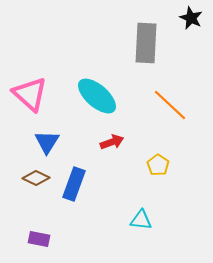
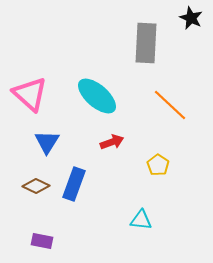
brown diamond: moved 8 px down
purple rectangle: moved 3 px right, 2 px down
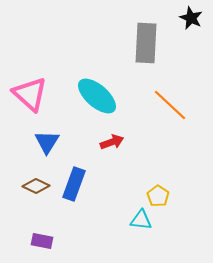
yellow pentagon: moved 31 px down
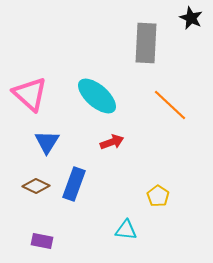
cyan triangle: moved 15 px left, 10 px down
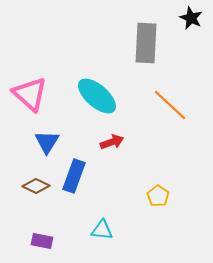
blue rectangle: moved 8 px up
cyan triangle: moved 24 px left
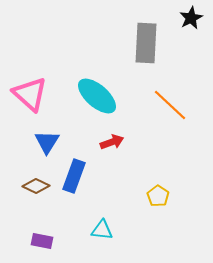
black star: rotated 20 degrees clockwise
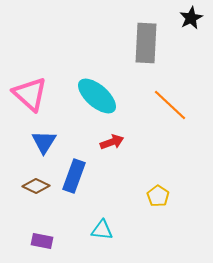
blue triangle: moved 3 px left
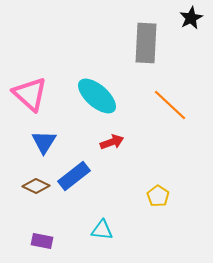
blue rectangle: rotated 32 degrees clockwise
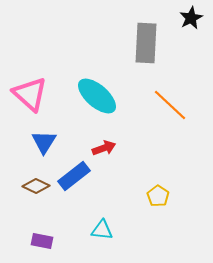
red arrow: moved 8 px left, 6 px down
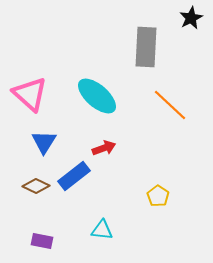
gray rectangle: moved 4 px down
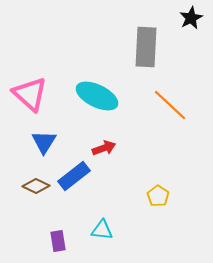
cyan ellipse: rotated 15 degrees counterclockwise
purple rectangle: moved 16 px right; rotated 70 degrees clockwise
